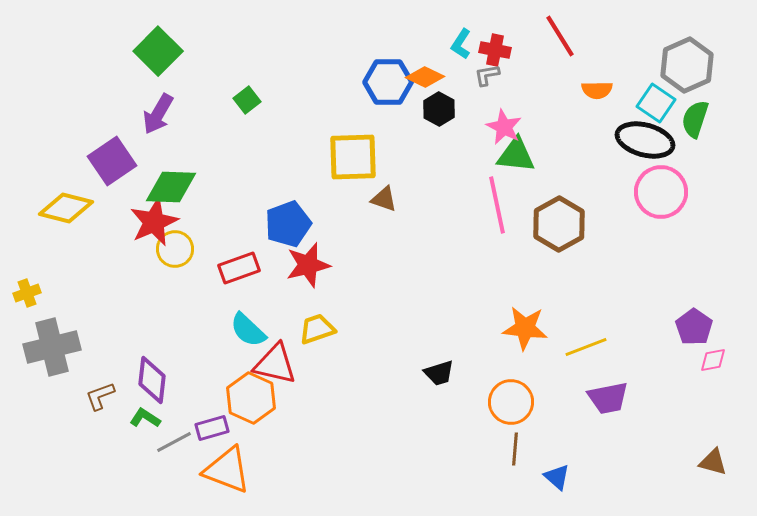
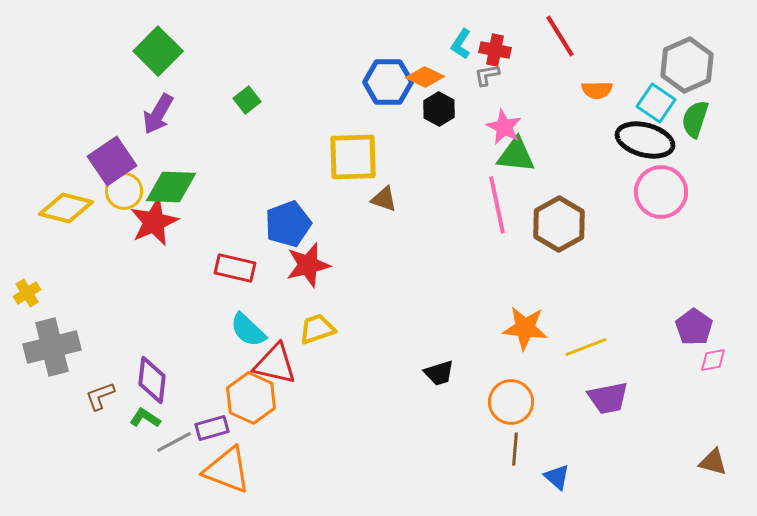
yellow circle at (175, 249): moved 51 px left, 58 px up
red rectangle at (239, 268): moved 4 px left; rotated 33 degrees clockwise
yellow cross at (27, 293): rotated 12 degrees counterclockwise
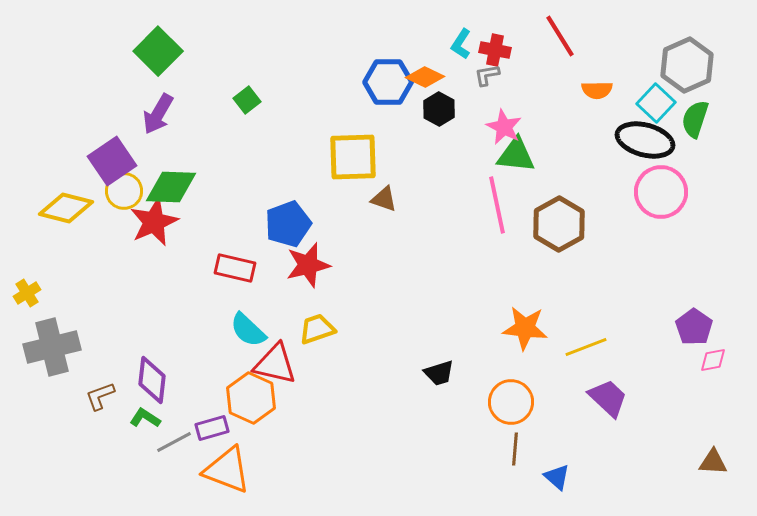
cyan square at (656, 103): rotated 9 degrees clockwise
purple trapezoid at (608, 398): rotated 126 degrees counterclockwise
brown triangle at (713, 462): rotated 12 degrees counterclockwise
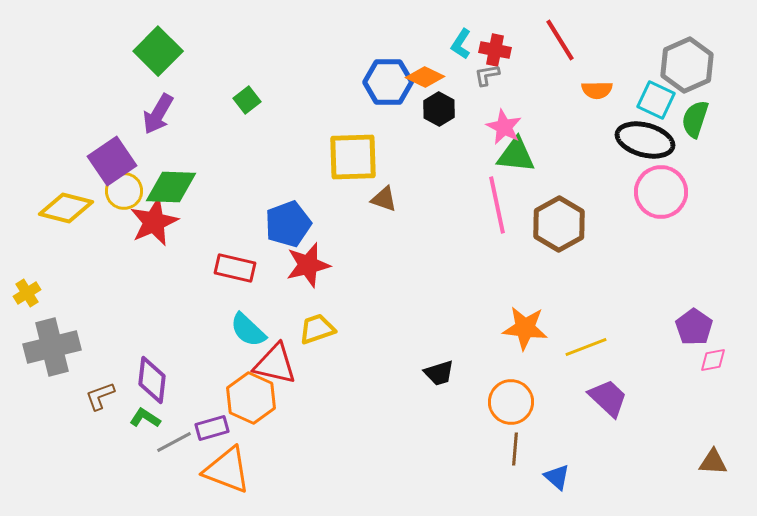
red line at (560, 36): moved 4 px down
cyan square at (656, 103): moved 3 px up; rotated 18 degrees counterclockwise
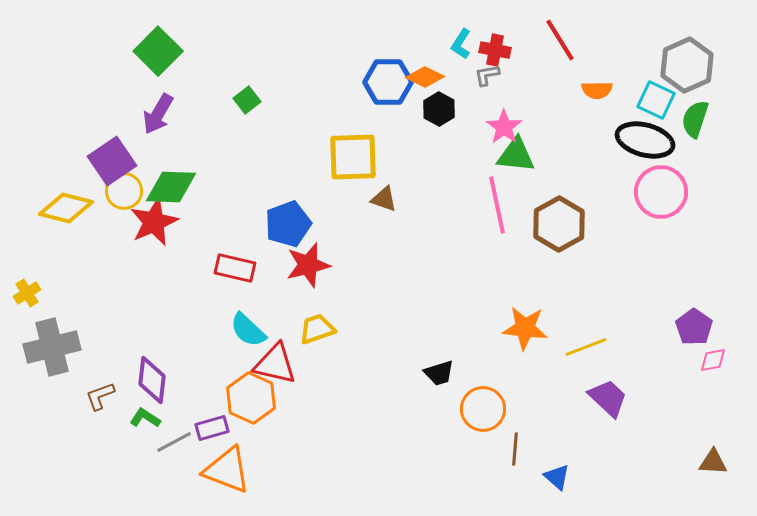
pink star at (504, 127): rotated 9 degrees clockwise
orange circle at (511, 402): moved 28 px left, 7 px down
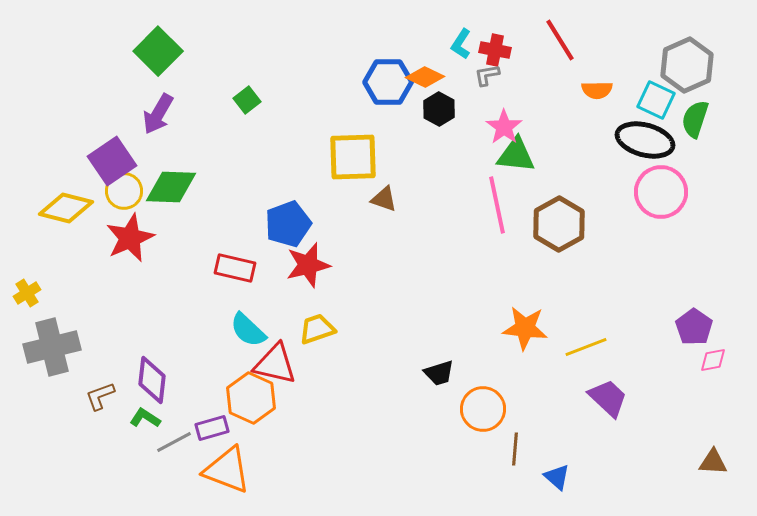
red star at (154, 222): moved 24 px left, 16 px down
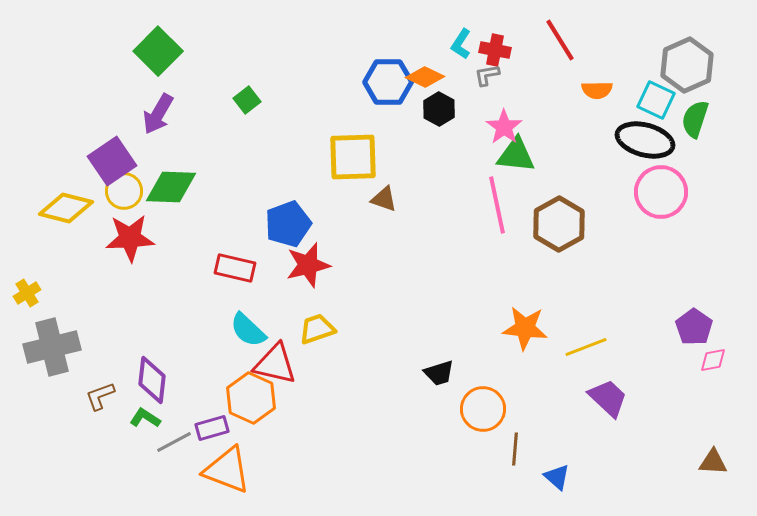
red star at (130, 238): rotated 21 degrees clockwise
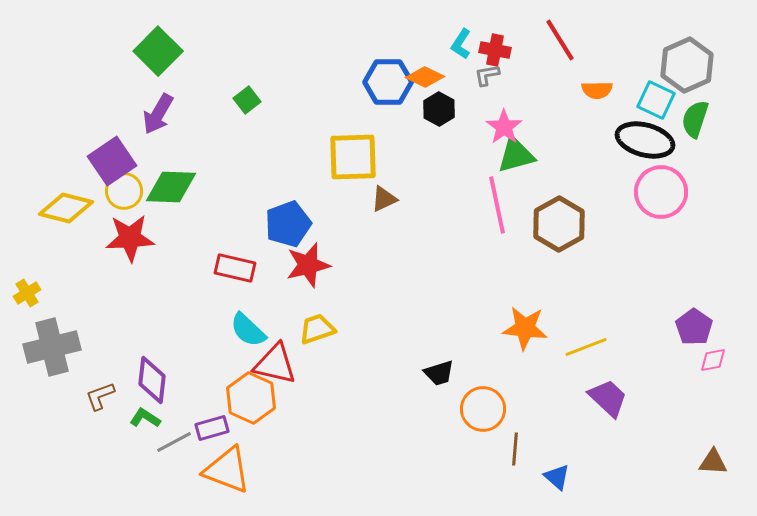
green triangle at (516, 155): rotated 21 degrees counterclockwise
brown triangle at (384, 199): rotated 44 degrees counterclockwise
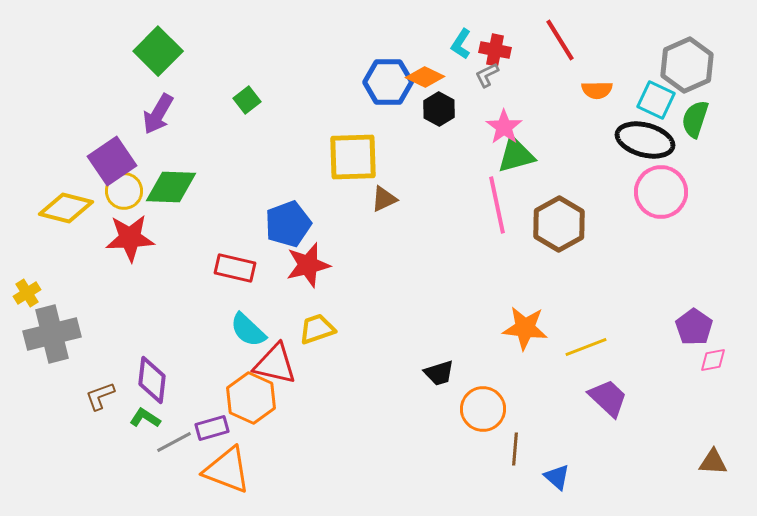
gray L-shape at (487, 75): rotated 16 degrees counterclockwise
gray cross at (52, 347): moved 13 px up
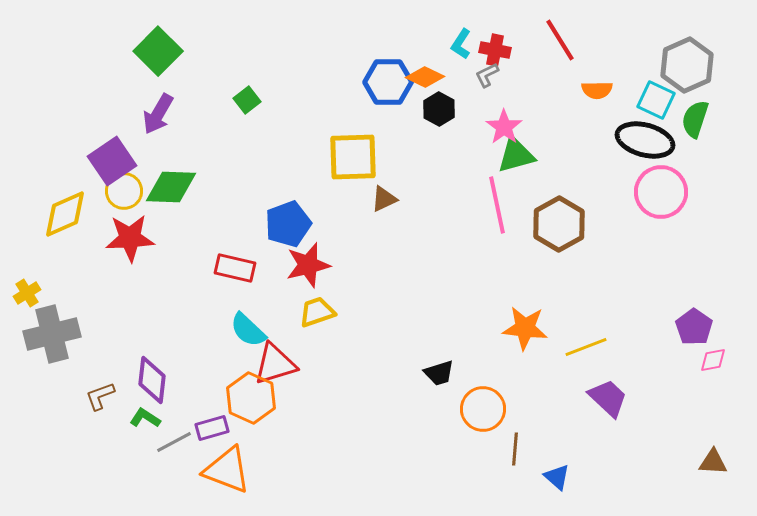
yellow diamond at (66, 208): moved 1 px left, 6 px down; rotated 38 degrees counterclockwise
yellow trapezoid at (317, 329): moved 17 px up
red triangle at (275, 364): rotated 30 degrees counterclockwise
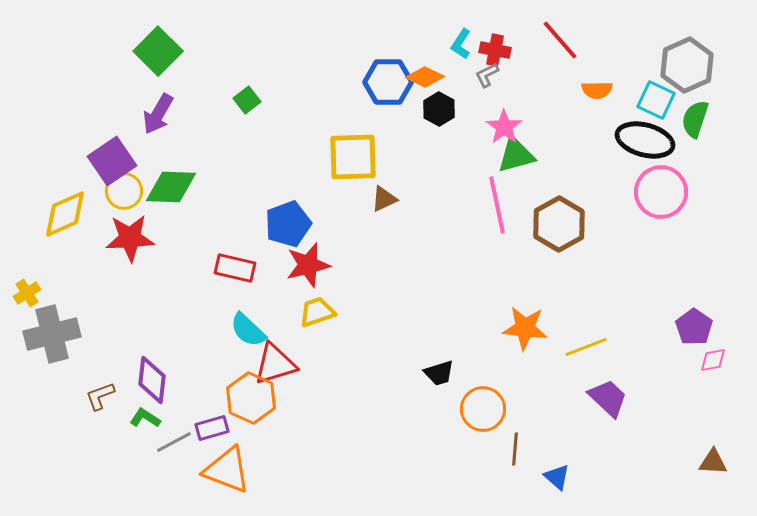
red line at (560, 40): rotated 9 degrees counterclockwise
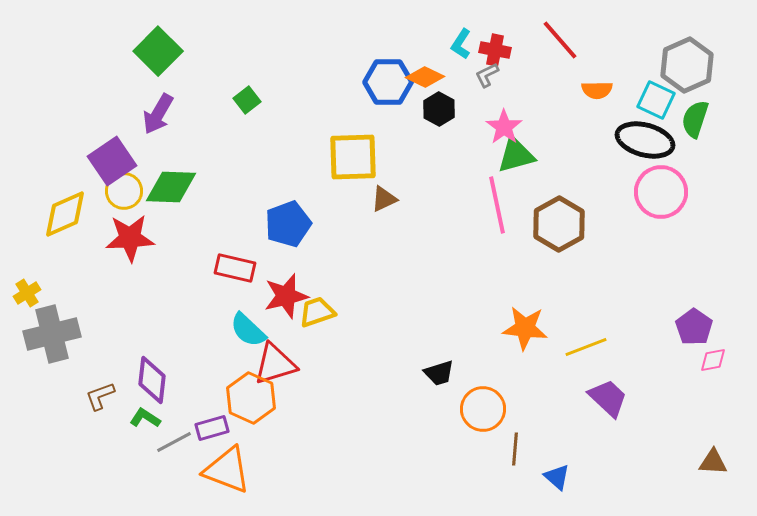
red star at (308, 265): moved 22 px left, 31 px down
